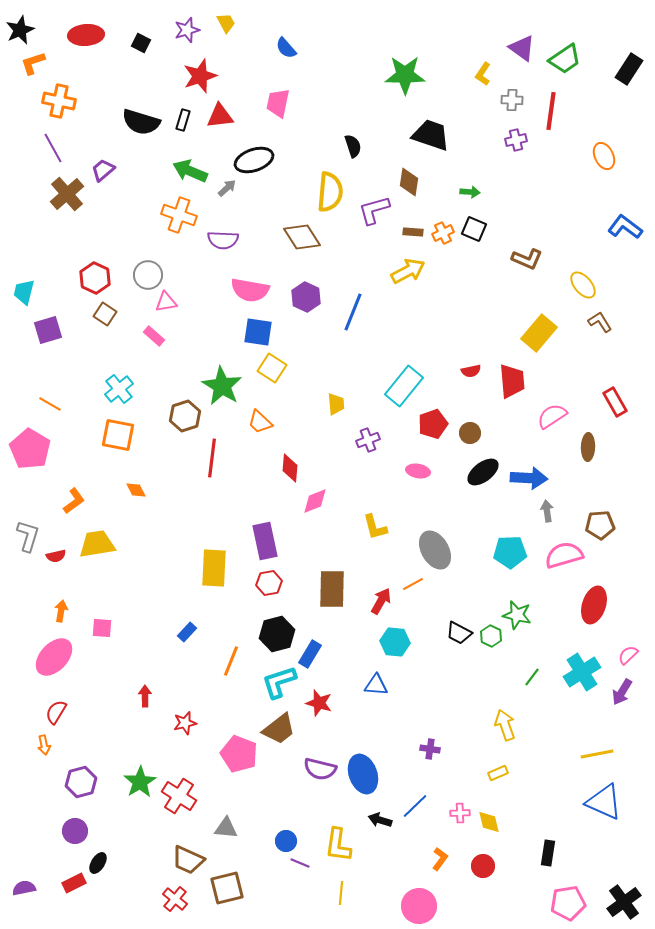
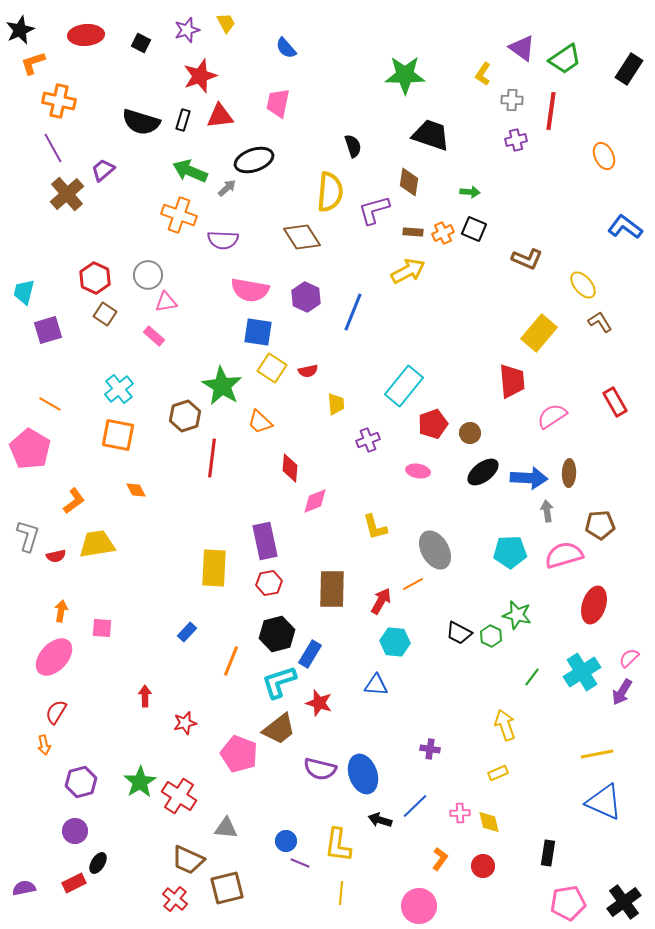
red semicircle at (471, 371): moved 163 px left
brown ellipse at (588, 447): moved 19 px left, 26 px down
pink semicircle at (628, 655): moved 1 px right, 3 px down
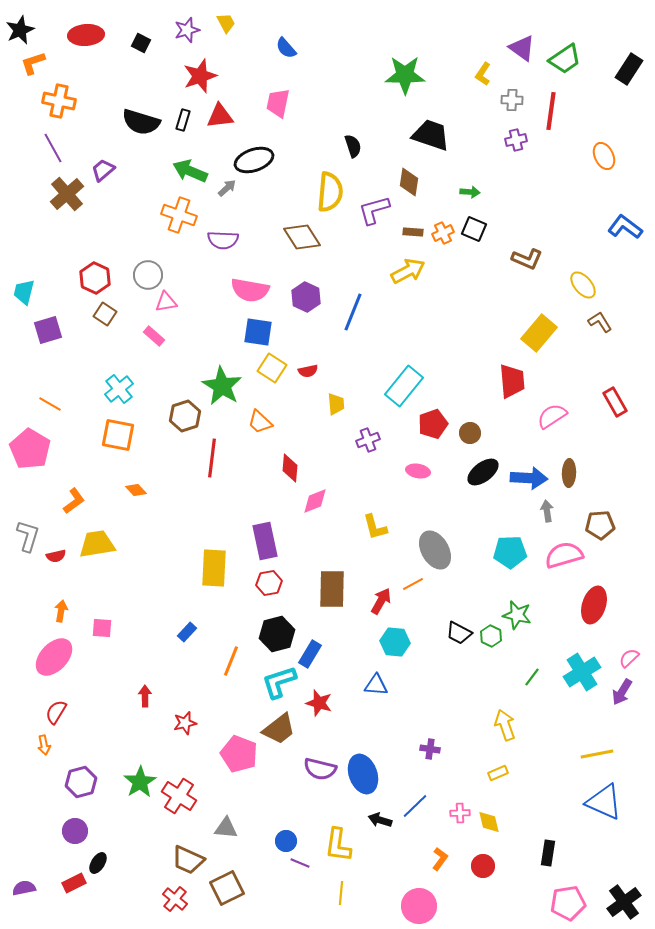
orange diamond at (136, 490): rotated 15 degrees counterclockwise
brown square at (227, 888): rotated 12 degrees counterclockwise
